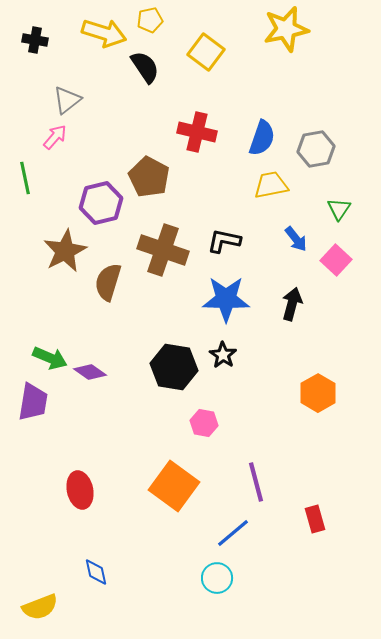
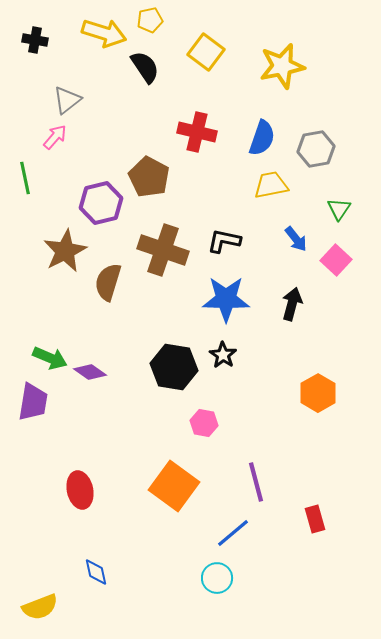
yellow star: moved 4 px left, 37 px down
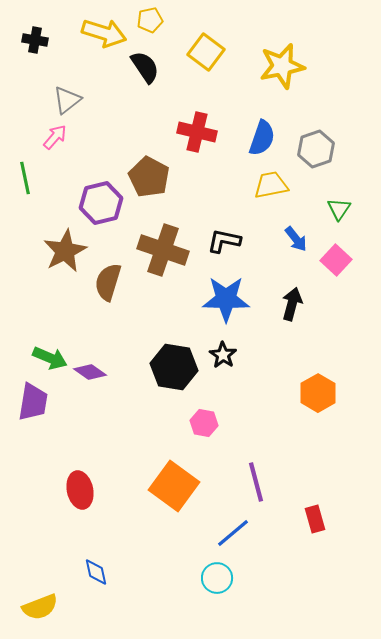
gray hexagon: rotated 9 degrees counterclockwise
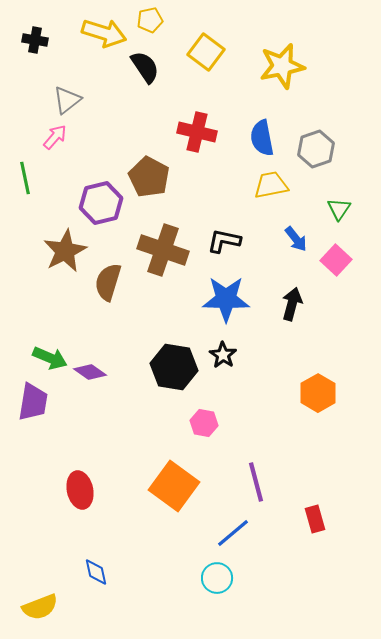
blue semicircle: rotated 150 degrees clockwise
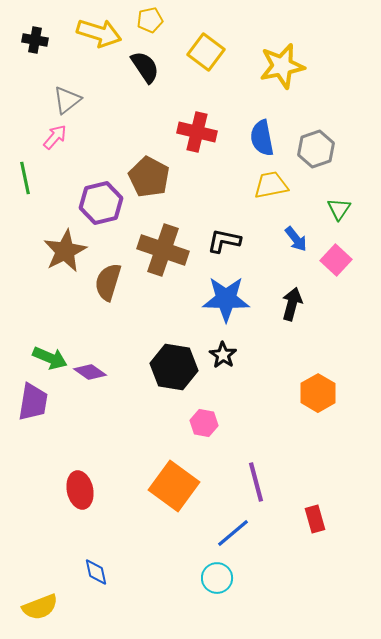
yellow arrow: moved 5 px left
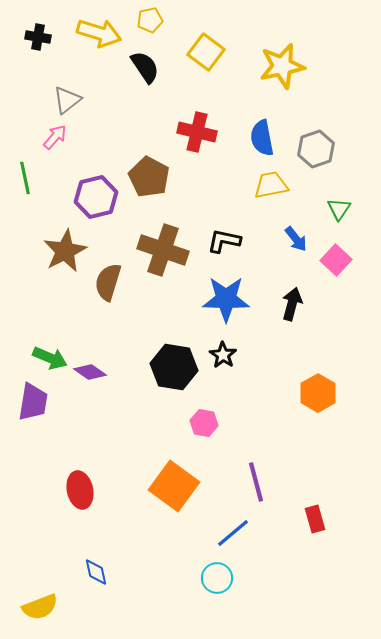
black cross: moved 3 px right, 3 px up
purple hexagon: moved 5 px left, 6 px up
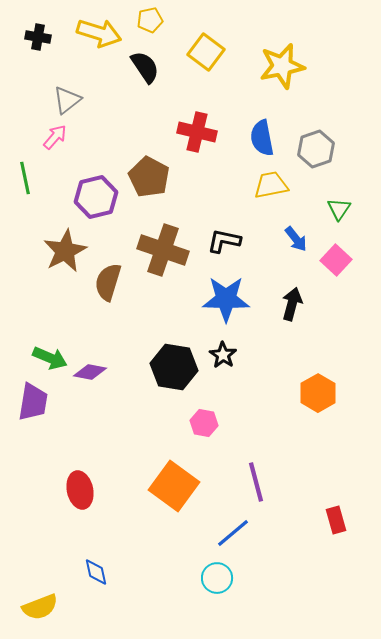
purple diamond: rotated 24 degrees counterclockwise
red rectangle: moved 21 px right, 1 px down
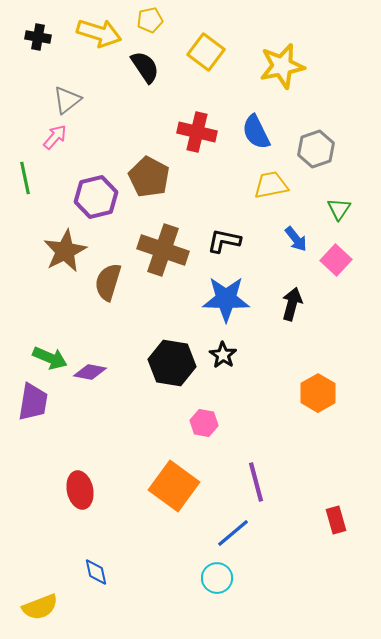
blue semicircle: moved 6 px left, 6 px up; rotated 15 degrees counterclockwise
black hexagon: moved 2 px left, 4 px up
